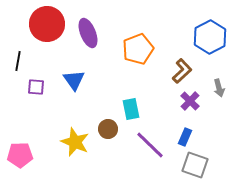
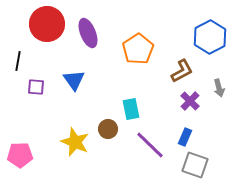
orange pentagon: rotated 12 degrees counterclockwise
brown L-shape: rotated 15 degrees clockwise
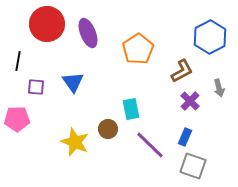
blue triangle: moved 1 px left, 2 px down
pink pentagon: moved 3 px left, 36 px up
gray square: moved 2 px left, 1 px down
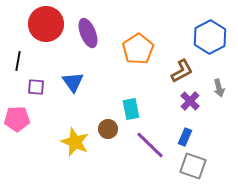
red circle: moved 1 px left
